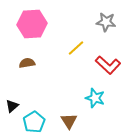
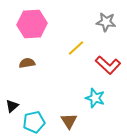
cyan pentagon: rotated 20 degrees clockwise
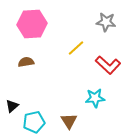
brown semicircle: moved 1 px left, 1 px up
cyan star: rotated 24 degrees counterclockwise
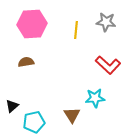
yellow line: moved 18 px up; rotated 42 degrees counterclockwise
brown triangle: moved 3 px right, 6 px up
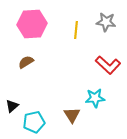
brown semicircle: rotated 21 degrees counterclockwise
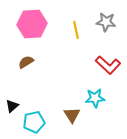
yellow line: rotated 18 degrees counterclockwise
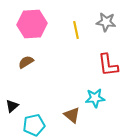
red L-shape: rotated 40 degrees clockwise
brown triangle: rotated 18 degrees counterclockwise
cyan pentagon: moved 3 px down
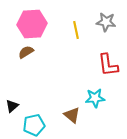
brown semicircle: moved 10 px up
